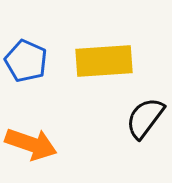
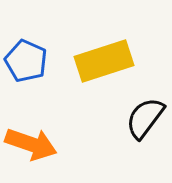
yellow rectangle: rotated 14 degrees counterclockwise
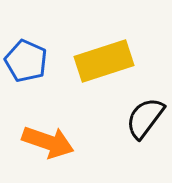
orange arrow: moved 17 px right, 2 px up
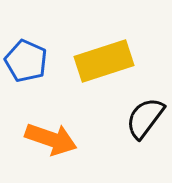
orange arrow: moved 3 px right, 3 px up
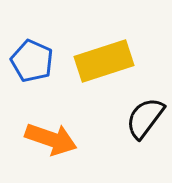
blue pentagon: moved 6 px right
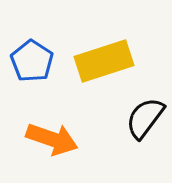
blue pentagon: rotated 9 degrees clockwise
orange arrow: moved 1 px right
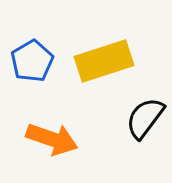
blue pentagon: rotated 9 degrees clockwise
